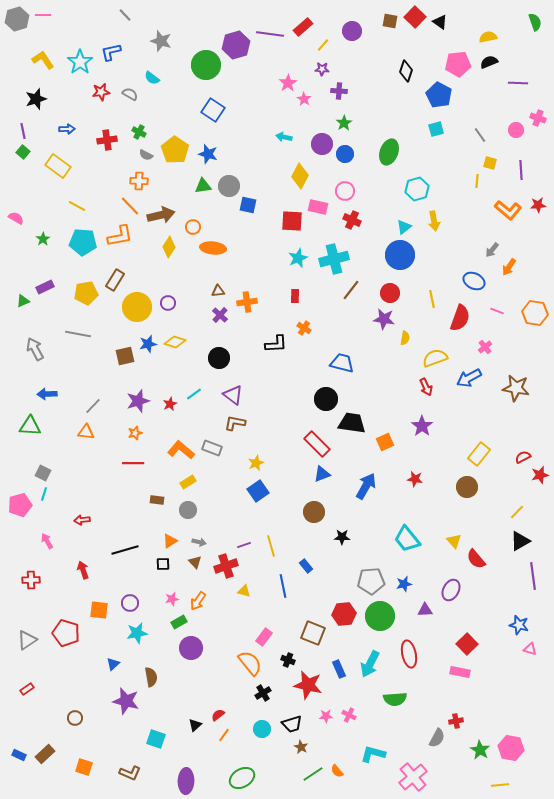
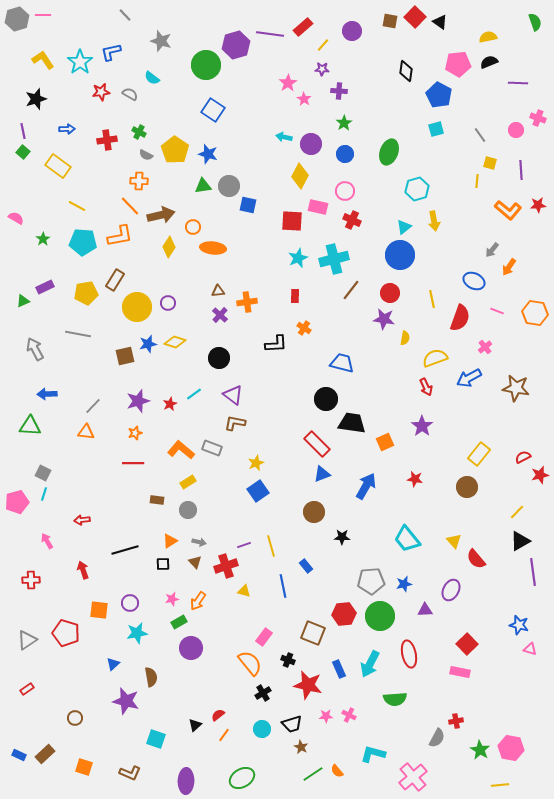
black diamond at (406, 71): rotated 10 degrees counterclockwise
purple circle at (322, 144): moved 11 px left
pink pentagon at (20, 505): moved 3 px left, 3 px up
purple line at (533, 576): moved 4 px up
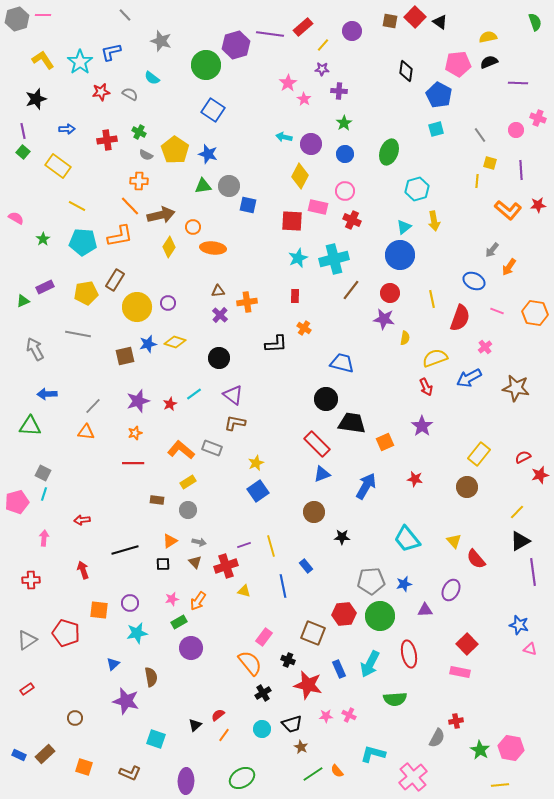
pink arrow at (47, 541): moved 3 px left, 3 px up; rotated 35 degrees clockwise
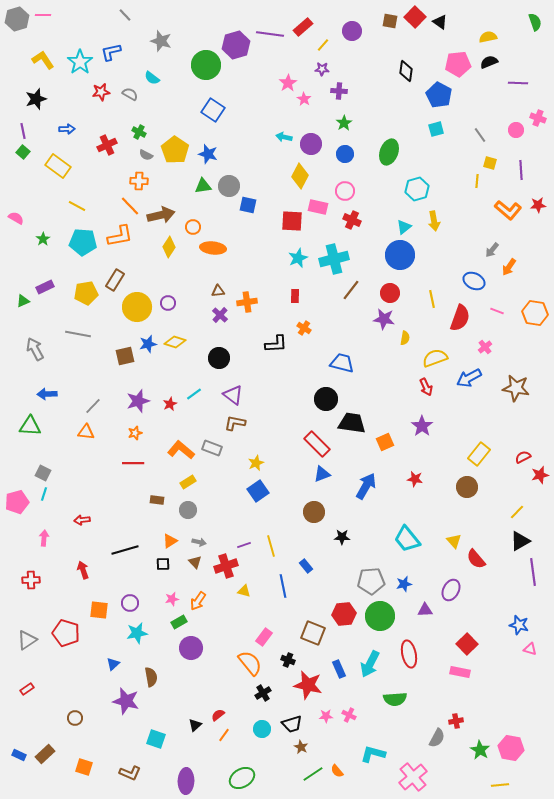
red cross at (107, 140): moved 5 px down; rotated 18 degrees counterclockwise
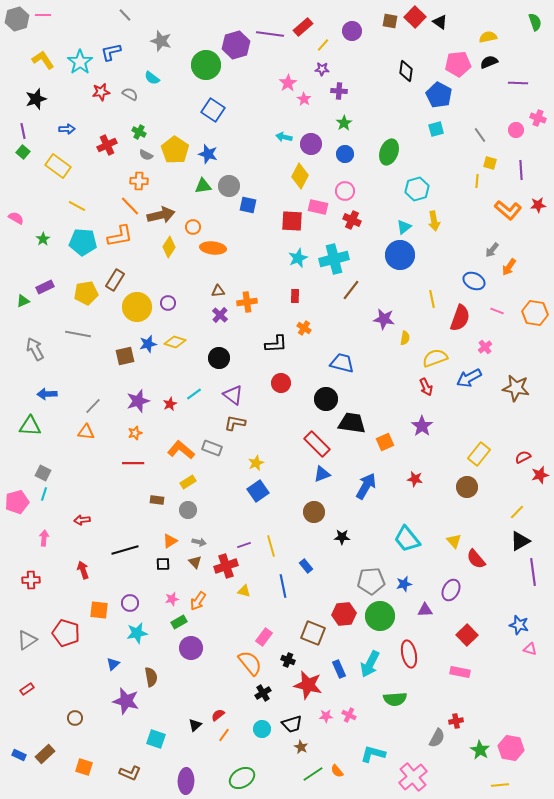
red circle at (390, 293): moved 109 px left, 90 px down
red square at (467, 644): moved 9 px up
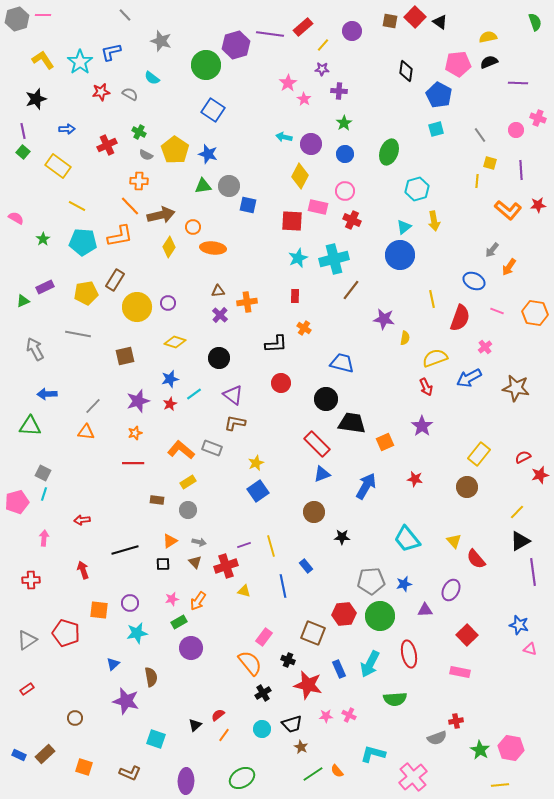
blue star at (148, 344): moved 22 px right, 35 px down
gray semicircle at (437, 738): rotated 42 degrees clockwise
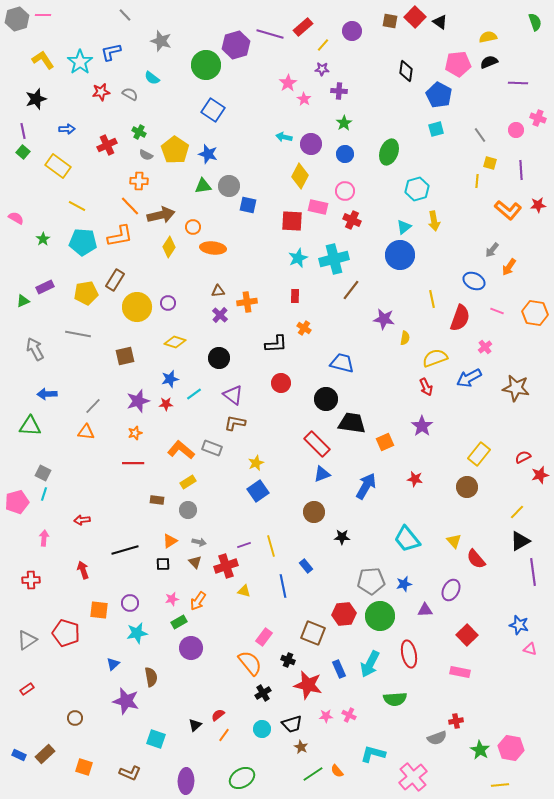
purple line at (270, 34): rotated 8 degrees clockwise
red star at (170, 404): moved 4 px left; rotated 24 degrees clockwise
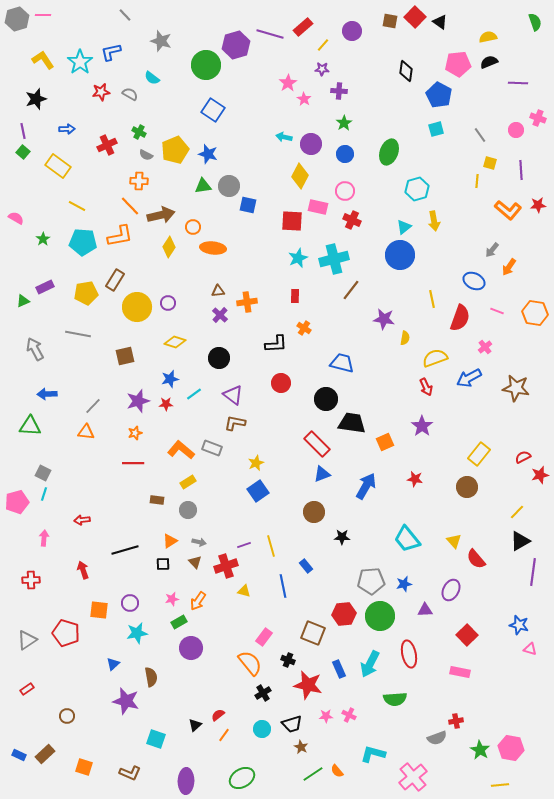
yellow pentagon at (175, 150): rotated 16 degrees clockwise
purple line at (533, 572): rotated 16 degrees clockwise
brown circle at (75, 718): moved 8 px left, 2 px up
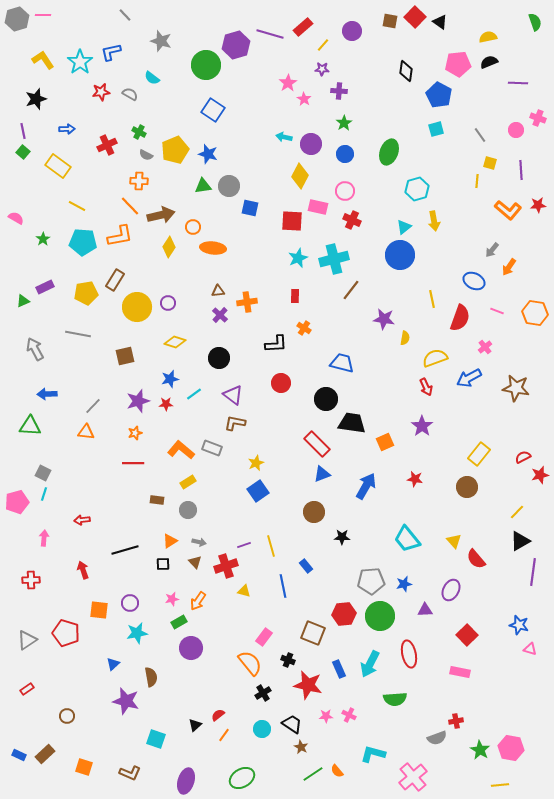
blue square at (248, 205): moved 2 px right, 3 px down
black trapezoid at (292, 724): rotated 130 degrees counterclockwise
purple ellipse at (186, 781): rotated 15 degrees clockwise
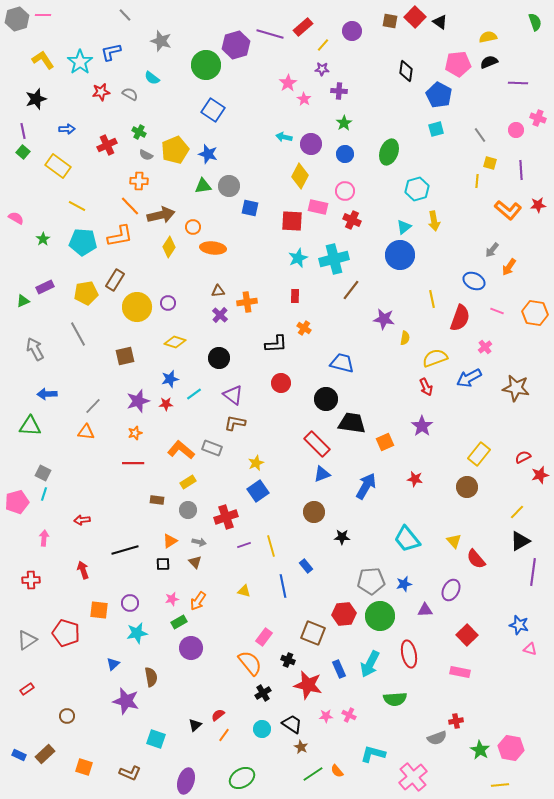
gray line at (78, 334): rotated 50 degrees clockwise
red cross at (226, 566): moved 49 px up
